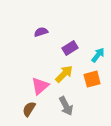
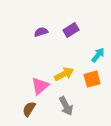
purple rectangle: moved 1 px right, 18 px up
yellow arrow: rotated 18 degrees clockwise
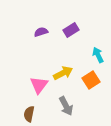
cyan arrow: rotated 63 degrees counterclockwise
yellow arrow: moved 1 px left, 1 px up
orange square: moved 1 px left, 1 px down; rotated 18 degrees counterclockwise
pink triangle: moved 1 px left, 1 px up; rotated 12 degrees counterclockwise
brown semicircle: moved 5 px down; rotated 21 degrees counterclockwise
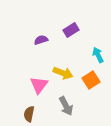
purple semicircle: moved 8 px down
yellow arrow: rotated 48 degrees clockwise
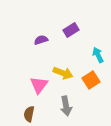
gray arrow: rotated 18 degrees clockwise
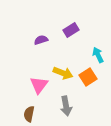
orange square: moved 3 px left, 3 px up
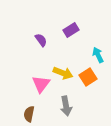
purple semicircle: rotated 72 degrees clockwise
pink triangle: moved 2 px right, 1 px up
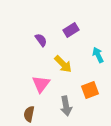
yellow arrow: moved 9 px up; rotated 24 degrees clockwise
orange square: moved 2 px right, 13 px down; rotated 12 degrees clockwise
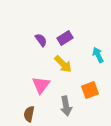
purple rectangle: moved 6 px left, 8 px down
pink triangle: moved 1 px down
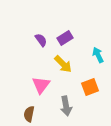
orange square: moved 3 px up
